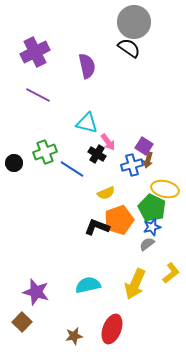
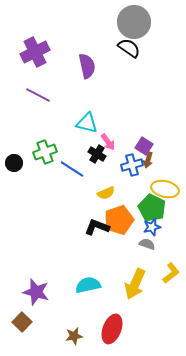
gray semicircle: rotated 56 degrees clockwise
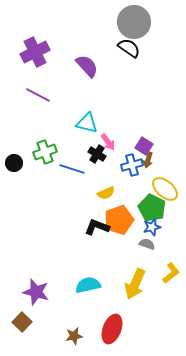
purple semicircle: rotated 30 degrees counterclockwise
blue line: rotated 15 degrees counterclockwise
yellow ellipse: rotated 28 degrees clockwise
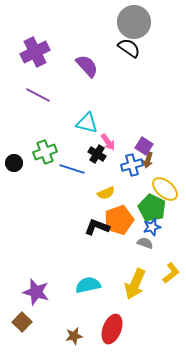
gray semicircle: moved 2 px left, 1 px up
